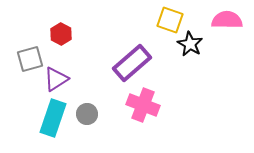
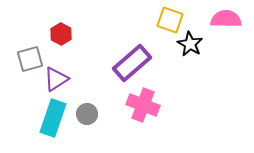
pink semicircle: moved 1 px left, 1 px up
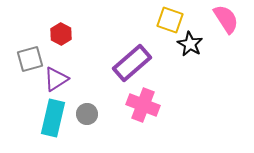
pink semicircle: rotated 56 degrees clockwise
cyan rectangle: rotated 6 degrees counterclockwise
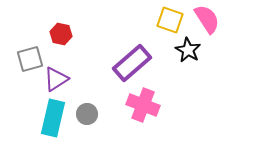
pink semicircle: moved 19 px left
red hexagon: rotated 15 degrees counterclockwise
black star: moved 2 px left, 6 px down
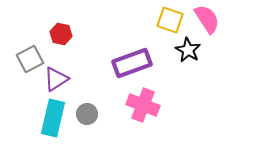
gray square: rotated 12 degrees counterclockwise
purple rectangle: rotated 21 degrees clockwise
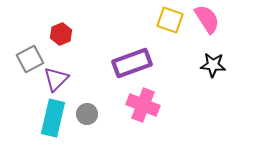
red hexagon: rotated 25 degrees clockwise
black star: moved 25 px right, 15 px down; rotated 25 degrees counterclockwise
purple triangle: rotated 12 degrees counterclockwise
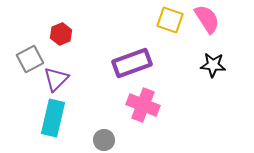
gray circle: moved 17 px right, 26 px down
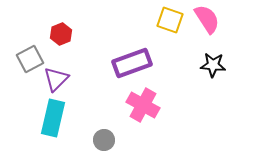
pink cross: rotated 8 degrees clockwise
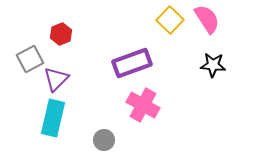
yellow square: rotated 24 degrees clockwise
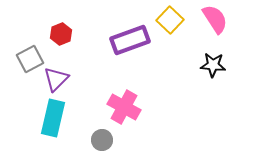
pink semicircle: moved 8 px right
purple rectangle: moved 2 px left, 23 px up
pink cross: moved 19 px left, 2 px down
gray circle: moved 2 px left
